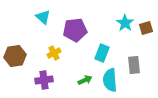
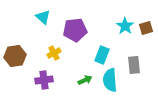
cyan star: moved 3 px down
cyan rectangle: moved 2 px down
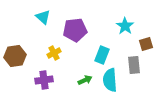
brown square: moved 16 px down
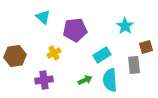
brown square: moved 3 px down
cyan rectangle: rotated 36 degrees clockwise
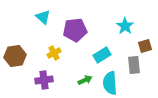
brown square: moved 1 px left, 1 px up
cyan semicircle: moved 3 px down
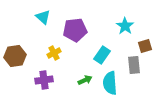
cyan rectangle: rotated 24 degrees counterclockwise
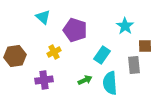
purple pentagon: rotated 25 degrees clockwise
brown square: rotated 16 degrees clockwise
yellow cross: moved 1 px up
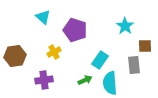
cyan rectangle: moved 2 px left, 5 px down
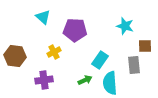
cyan star: rotated 18 degrees counterclockwise
purple pentagon: rotated 15 degrees counterclockwise
brown hexagon: rotated 15 degrees clockwise
